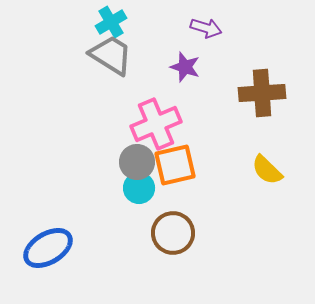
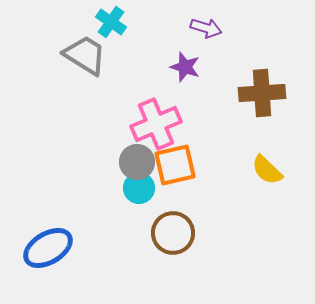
cyan cross: rotated 24 degrees counterclockwise
gray trapezoid: moved 26 px left
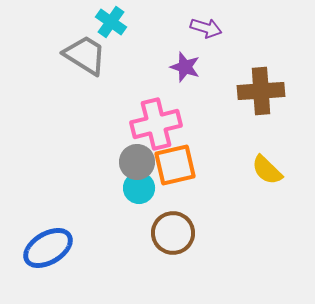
brown cross: moved 1 px left, 2 px up
pink cross: rotated 9 degrees clockwise
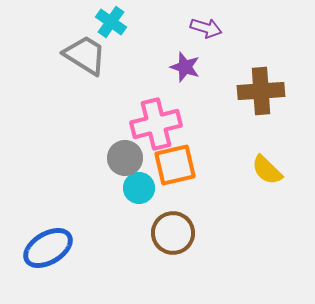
gray circle: moved 12 px left, 4 px up
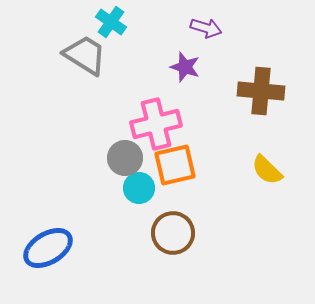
brown cross: rotated 9 degrees clockwise
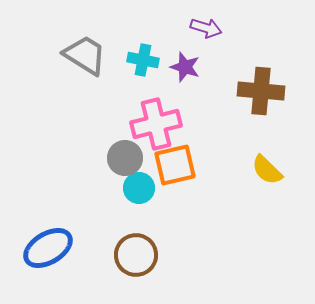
cyan cross: moved 32 px right, 38 px down; rotated 24 degrees counterclockwise
brown circle: moved 37 px left, 22 px down
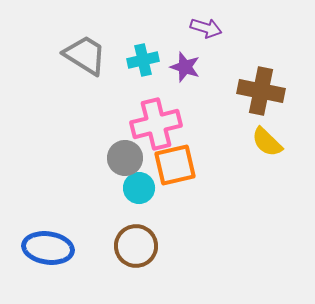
cyan cross: rotated 24 degrees counterclockwise
brown cross: rotated 6 degrees clockwise
yellow semicircle: moved 28 px up
blue ellipse: rotated 39 degrees clockwise
brown circle: moved 9 px up
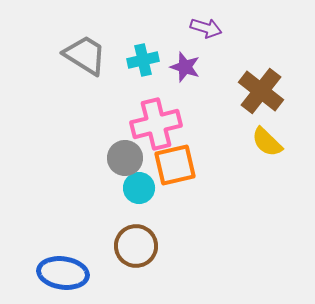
brown cross: rotated 27 degrees clockwise
blue ellipse: moved 15 px right, 25 px down
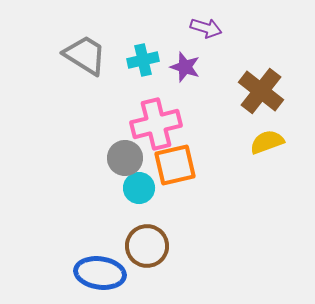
yellow semicircle: rotated 116 degrees clockwise
brown circle: moved 11 px right
blue ellipse: moved 37 px right
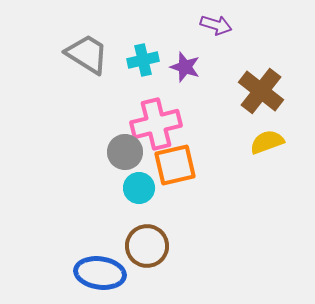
purple arrow: moved 10 px right, 3 px up
gray trapezoid: moved 2 px right, 1 px up
gray circle: moved 6 px up
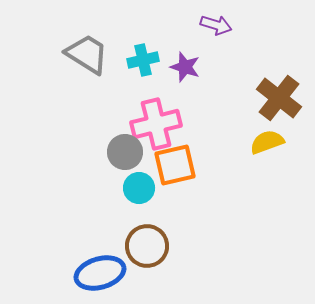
brown cross: moved 18 px right, 7 px down
blue ellipse: rotated 24 degrees counterclockwise
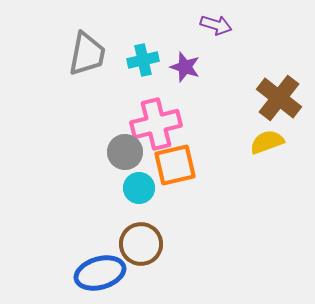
gray trapezoid: rotated 69 degrees clockwise
brown circle: moved 6 px left, 2 px up
